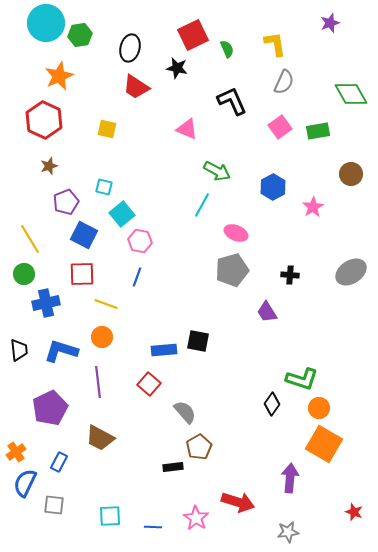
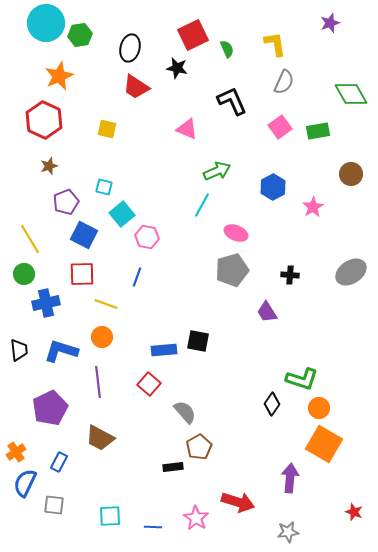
green arrow at (217, 171): rotated 52 degrees counterclockwise
pink hexagon at (140, 241): moved 7 px right, 4 px up
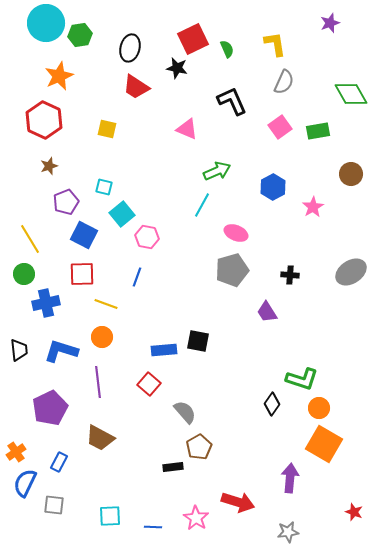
red square at (193, 35): moved 4 px down
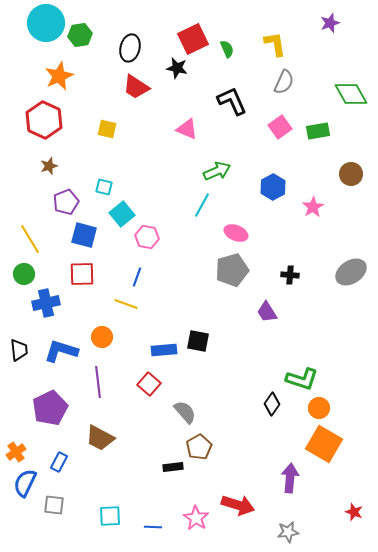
blue square at (84, 235): rotated 12 degrees counterclockwise
yellow line at (106, 304): moved 20 px right
red arrow at (238, 502): moved 3 px down
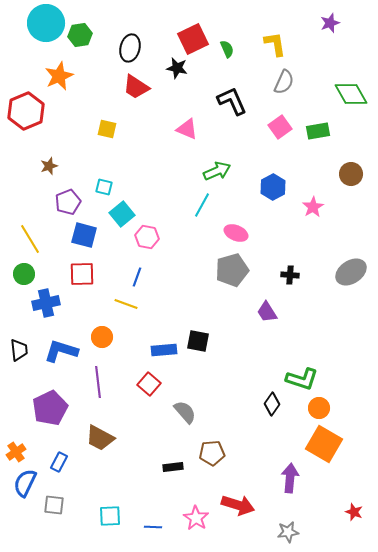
red hexagon at (44, 120): moved 18 px left, 9 px up; rotated 12 degrees clockwise
purple pentagon at (66, 202): moved 2 px right
brown pentagon at (199, 447): moved 13 px right, 6 px down; rotated 25 degrees clockwise
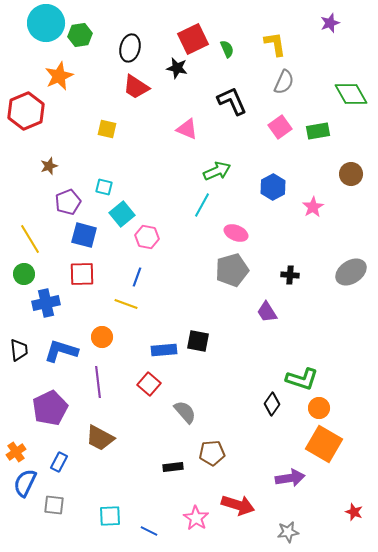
purple arrow at (290, 478): rotated 76 degrees clockwise
blue line at (153, 527): moved 4 px left, 4 px down; rotated 24 degrees clockwise
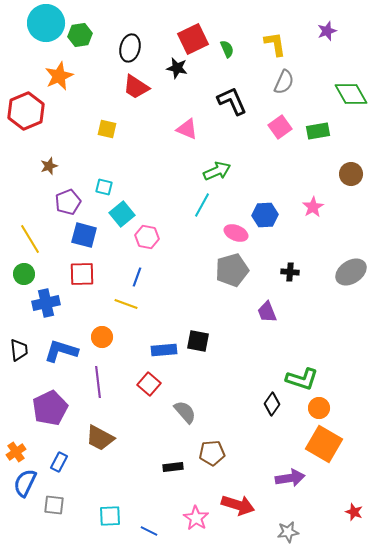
purple star at (330, 23): moved 3 px left, 8 px down
blue hexagon at (273, 187): moved 8 px left, 28 px down; rotated 25 degrees clockwise
black cross at (290, 275): moved 3 px up
purple trapezoid at (267, 312): rotated 10 degrees clockwise
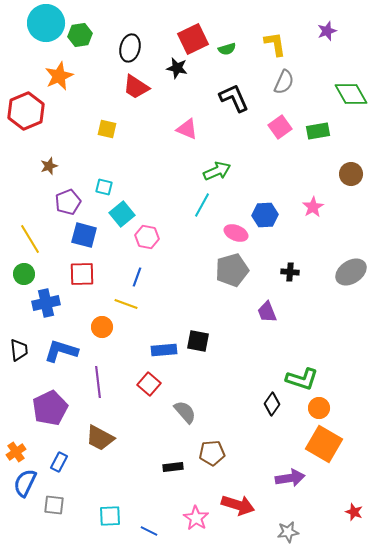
green semicircle at (227, 49): rotated 96 degrees clockwise
black L-shape at (232, 101): moved 2 px right, 3 px up
orange circle at (102, 337): moved 10 px up
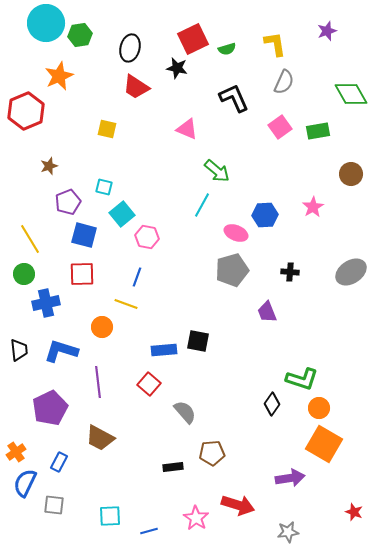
green arrow at (217, 171): rotated 64 degrees clockwise
blue line at (149, 531): rotated 42 degrees counterclockwise
